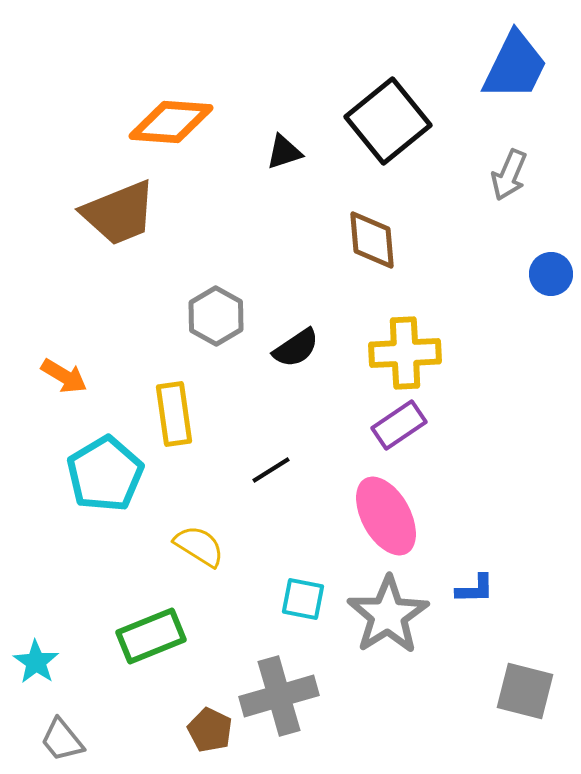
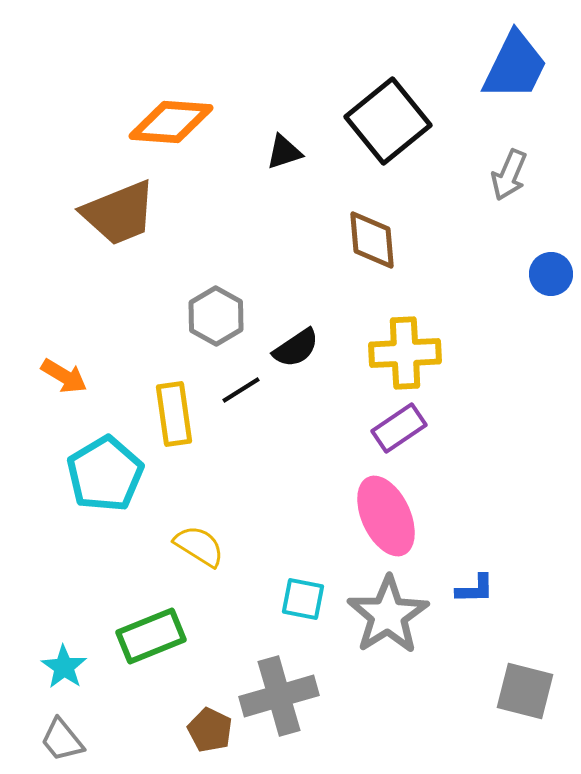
purple rectangle: moved 3 px down
black line: moved 30 px left, 80 px up
pink ellipse: rotated 4 degrees clockwise
cyan star: moved 28 px right, 5 px down
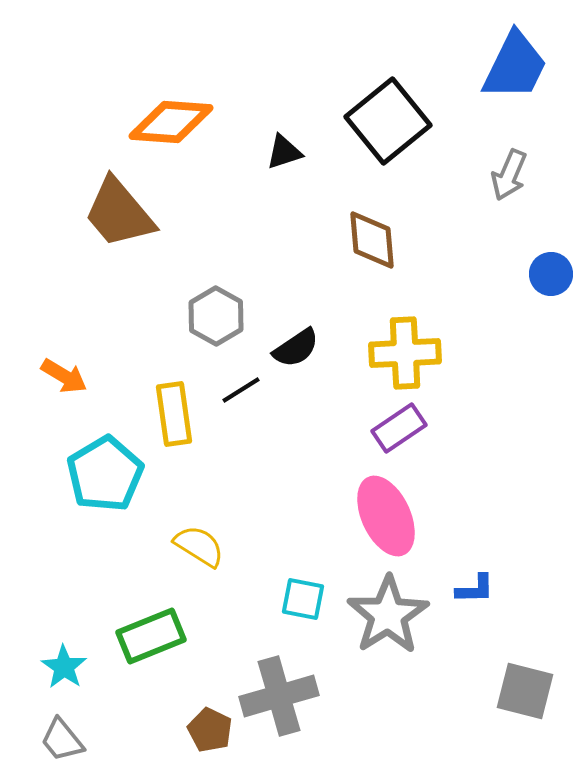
brown trapezoid: rotated 72 degrees clockwise
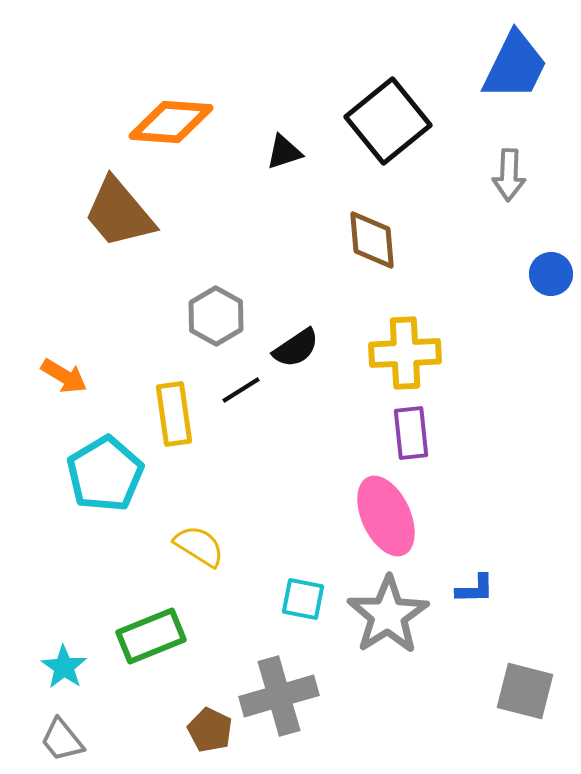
gray arrow: rotated 21 degrees counterclockwise
purple rectangle: moved 12 px right, 5 px down; rotated 62 degrees counterclockwise
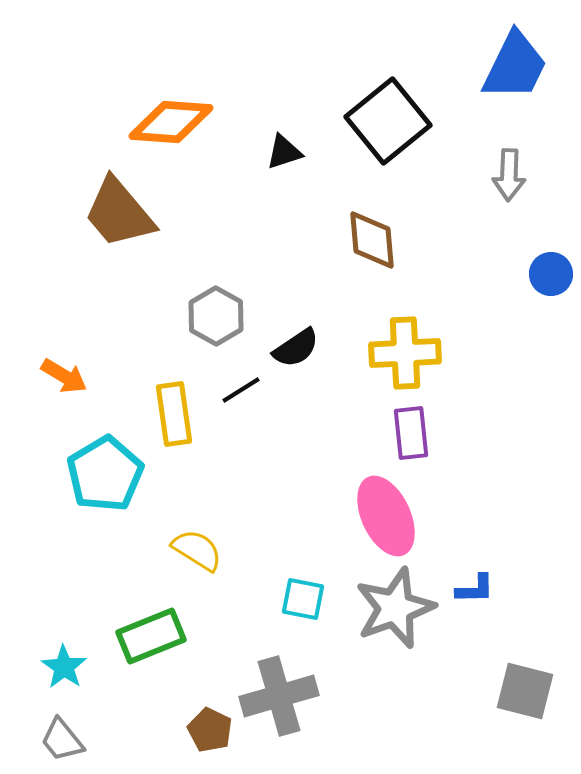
yellow semicircle: moved 2 px left, 4 px down
gray star: moved 7 px right, 7 px up; rotated 12 degrees clockwise
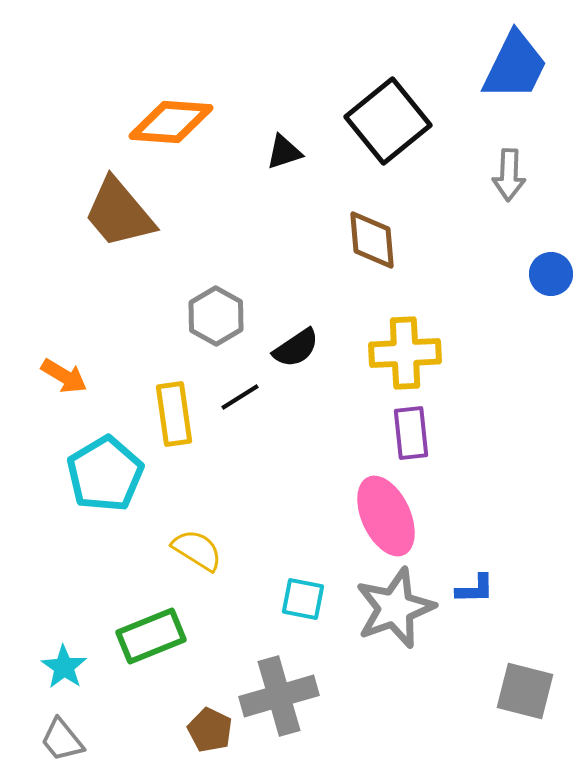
black line: moved 1 px left, 7 px down
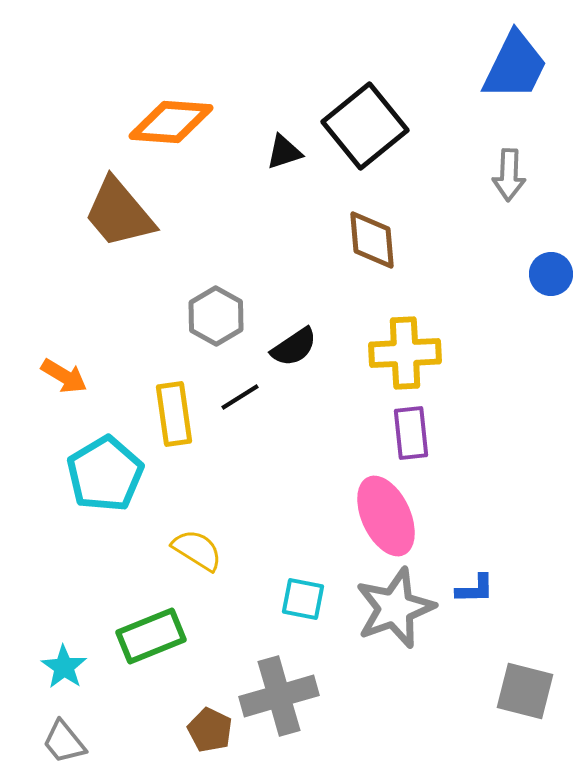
black square: moved 23 px left, 5 px down
black semicircle: moved 2 px left, 1 px up
gray trapezoid: moved 2 px right, 2 px down
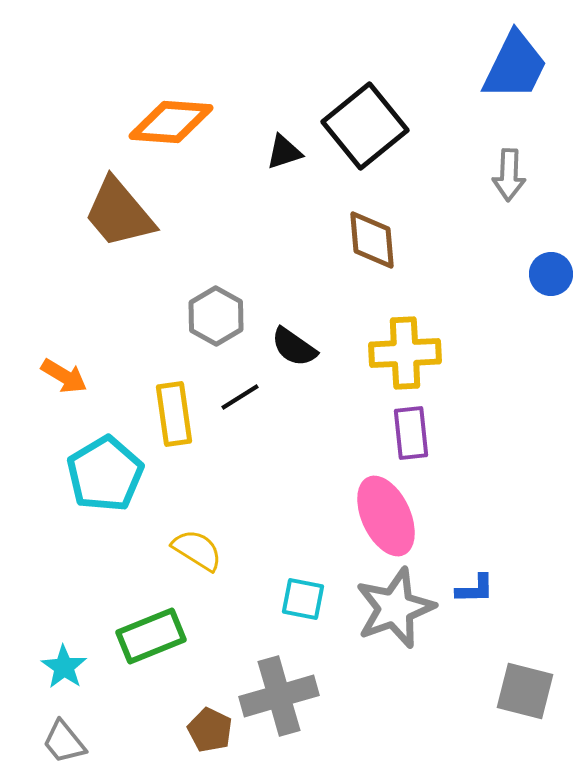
black semicircle: rotated 69 degrees clockwise
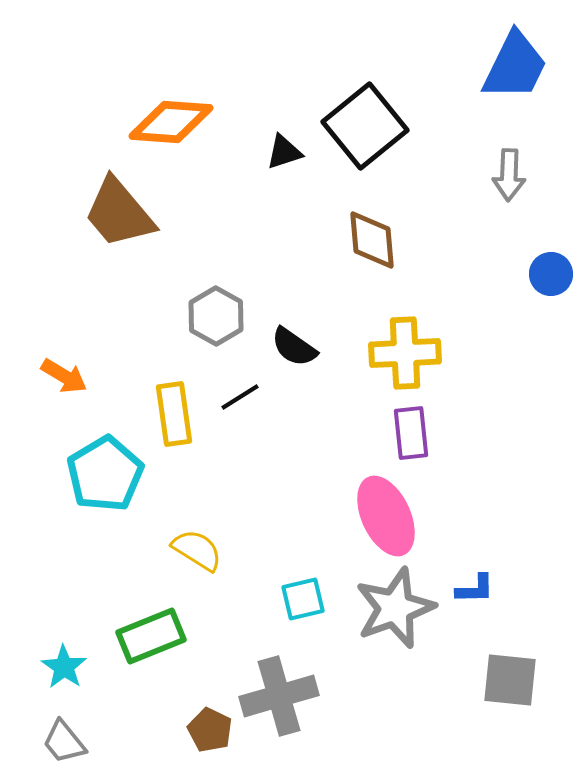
cyan square: rotated 24 degrees counterclockwise
gray square: moved 15 px left, 11 px up; rotated 8 degrees counterclockwise
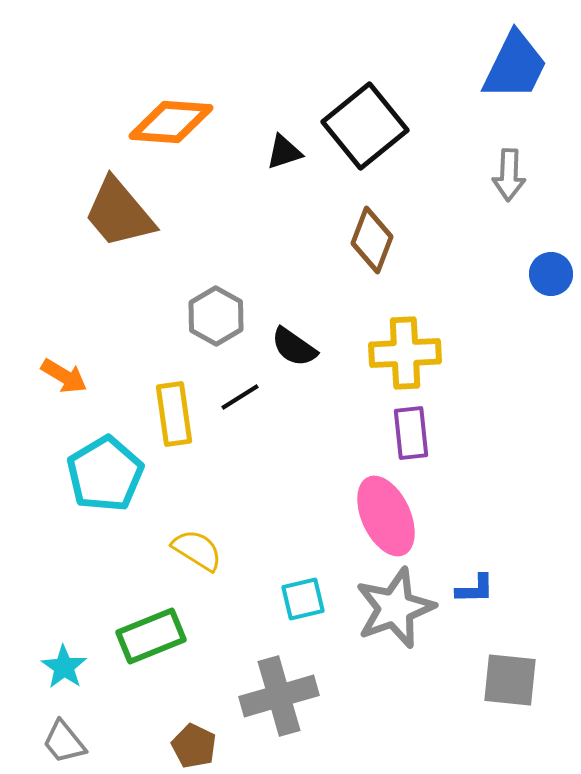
brown diamond: rotated 26 degrees clockwise
brown pentagon: moved 16 px left, 16 px down
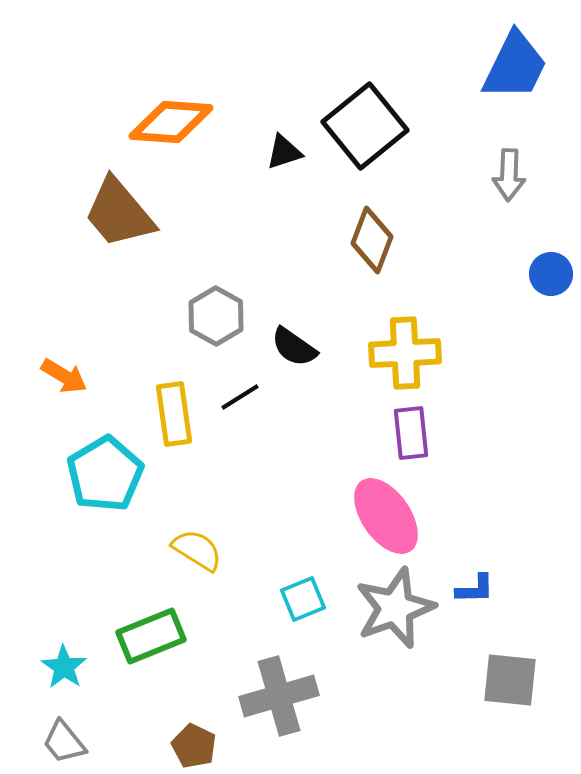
pink ellipse: rotated 10 degrees counterclockwise
cyan square: rotated 9 degrees counterclockwise
